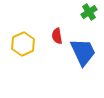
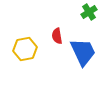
yellow hexagon: moved 2 px right, 5 px down; rotated 15 degrees clockwise
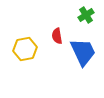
green cross: moved 3 px left, 3 px down
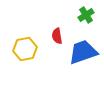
blue trapezoid: rotated 84 degrees counterclockwise
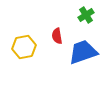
yellow hexagon: moved 1 px left, 2 px up
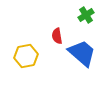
yellow hexagon: moved 2 px right, 9 px down
blue trapezoid: moved 1 px left, 1 px down; rotated 60 degrees clockwise
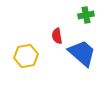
green cross: rotated 21 degrees clockwise
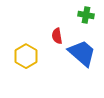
green cross: rotated 21 degrees clockwise
yellow hexagon: rotated 20 degrees counterclockwise
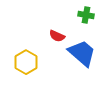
red semicircle: rotated 56 degrees counterclockwise
yellow hexagon: moved 6 px down
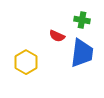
green cross: moved 4 px left, 5 px down
blue trapezoid: rotated 56 degrees clockwise
